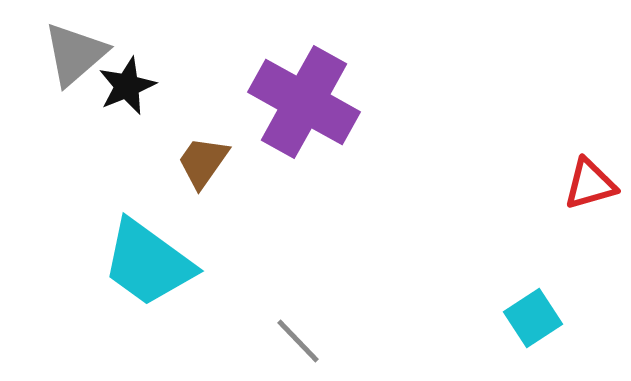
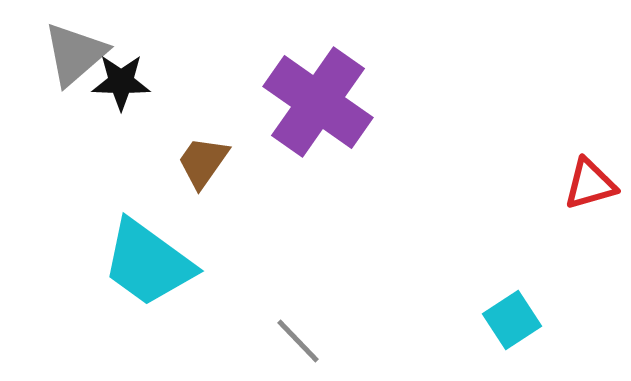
black star: moved 6 px left, 4 px up; rotated 24 degrees clockwise
purple cross: moved 14 px right; rotated 6 degrees clockwise
cyan square: moved 21 px left, 2 px down
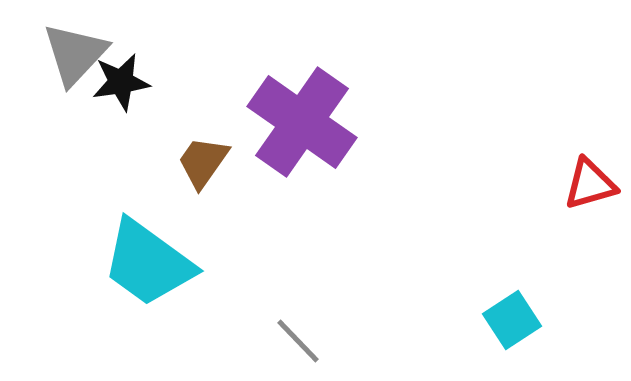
gray triangle: rotated 6 degrees counterclockwise
black star: rotated 10 degrees counterclockwise
purple cross: moved 16 px left, 20 px down
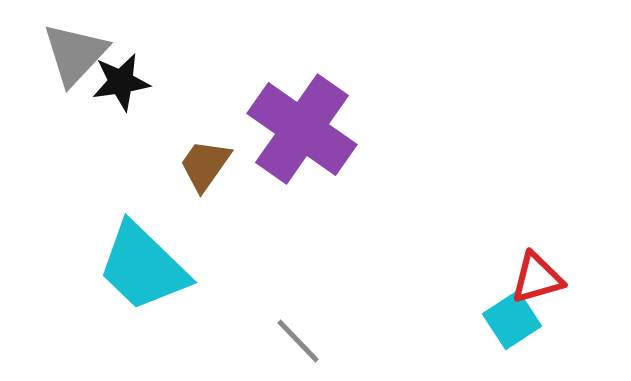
purple cross: moved 7 px down
brown trapezoid: moved 2 px right, 3 px down
red triangle: moved 53 px left, 94 px down
cyan trapezoid: moved 5 px left, 4 px down; rotated 8 degrees clockwise
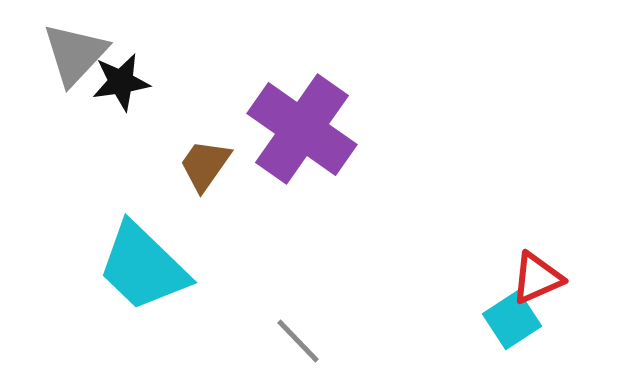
red triangle: rotated 8 degrees counterclockwise
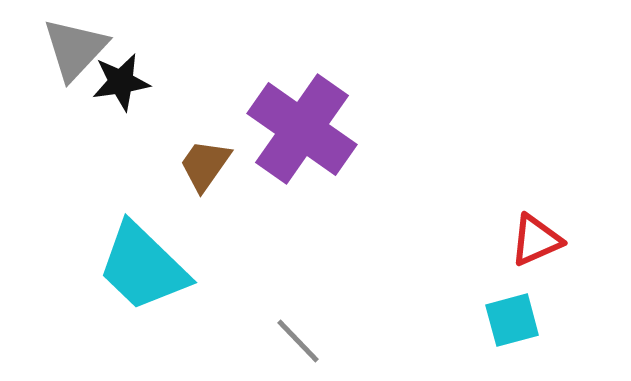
gray triangle: moved 5 px up
red triangle: moved 1 px left, 38 px up
cyan square: rotated 18 degrees clockwise
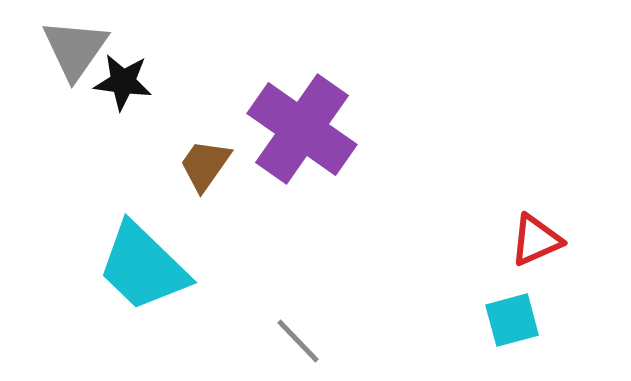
gray triangle: rotated 8 degrees counterclockwise
black star: moved 2 px right; rotated 16 degrees clockwise
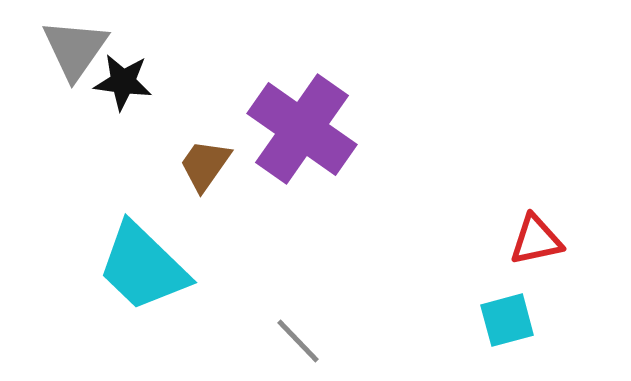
red triangle: rotated 12 degrees clockwise
cyan square: moved 5 px left
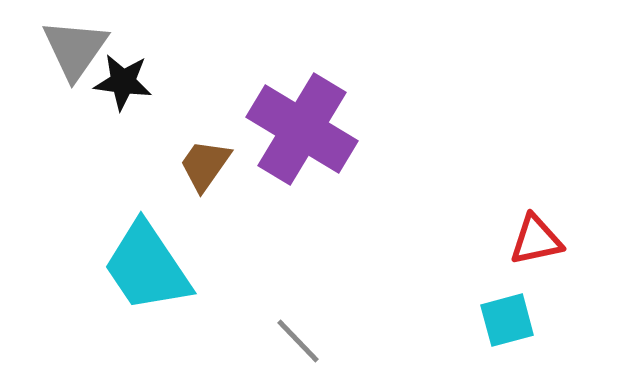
purple cross: rotated 4 degrees counterclockwise
cyan trapezoid: moved 4 px right; rotated 12 degrees clockwise
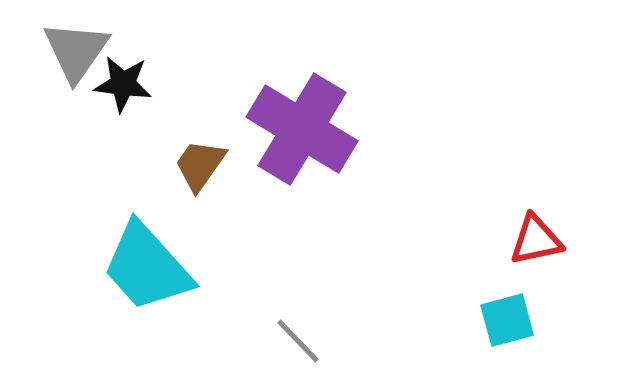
gray triangle: moved 1 px right, 2 px down
black star: moved 2 px down
brown trapezoid: moved 5 px left
cyan trapezoid: rotated 8 degrees counterclockwise
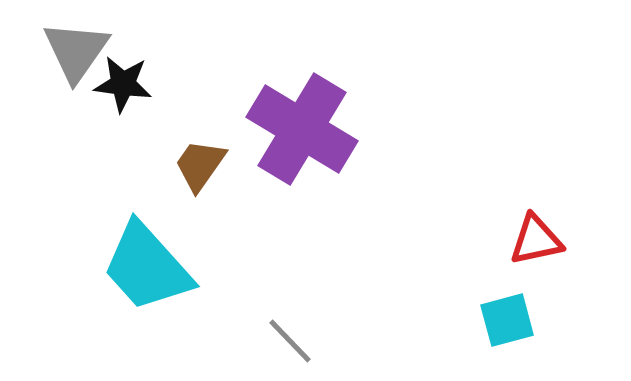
gray line: moved 8 px left
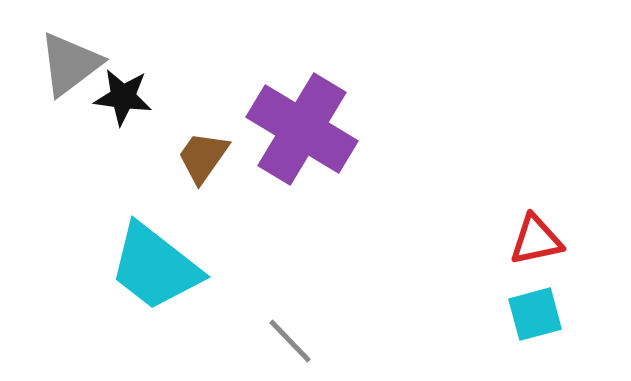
gray triangle: moved 6 px left, 13 px down; rotated 18 degrees clockwise
black star: moved 13 px down
brown trapezoid: moved 3 px right, 8 px up
cyan trapezoid: moved 8 px right; rotated 10 degrees counterclockwise
cyan square: moved 28 px right, 6 px up
